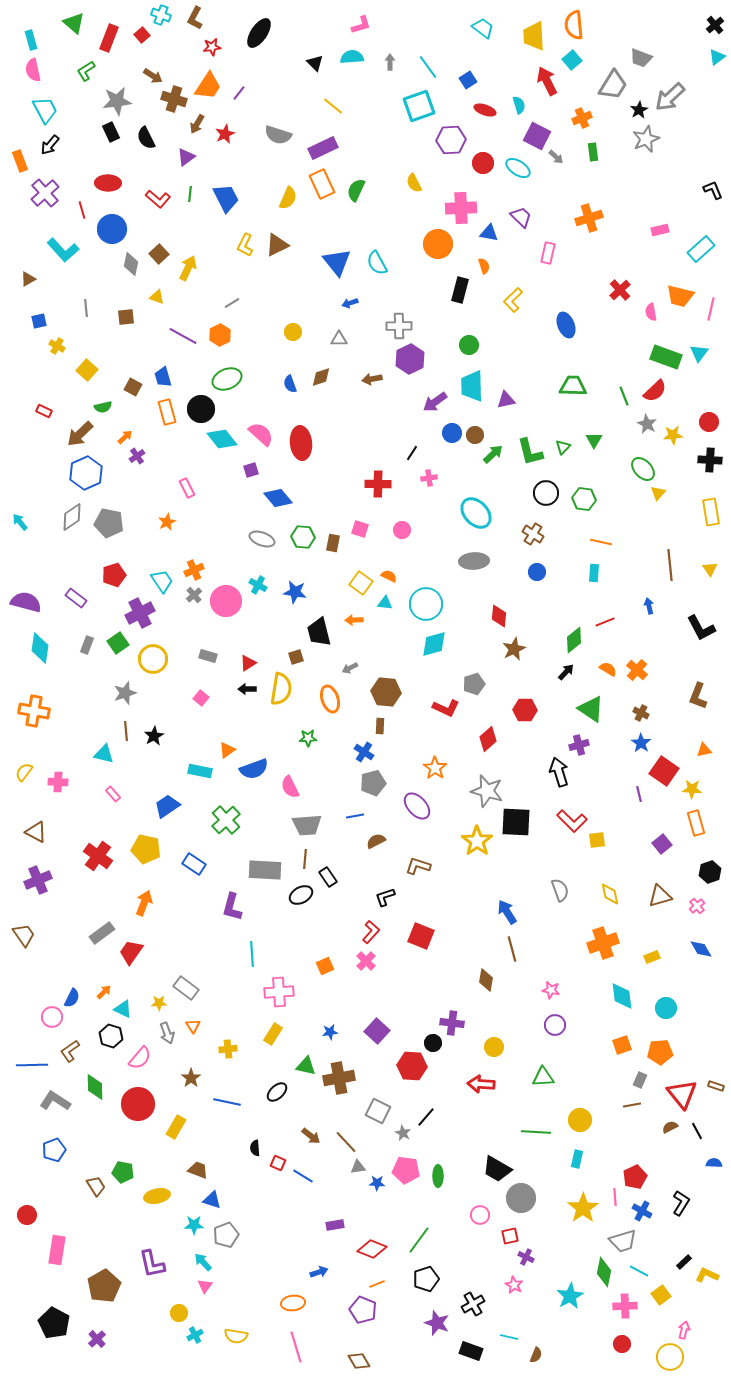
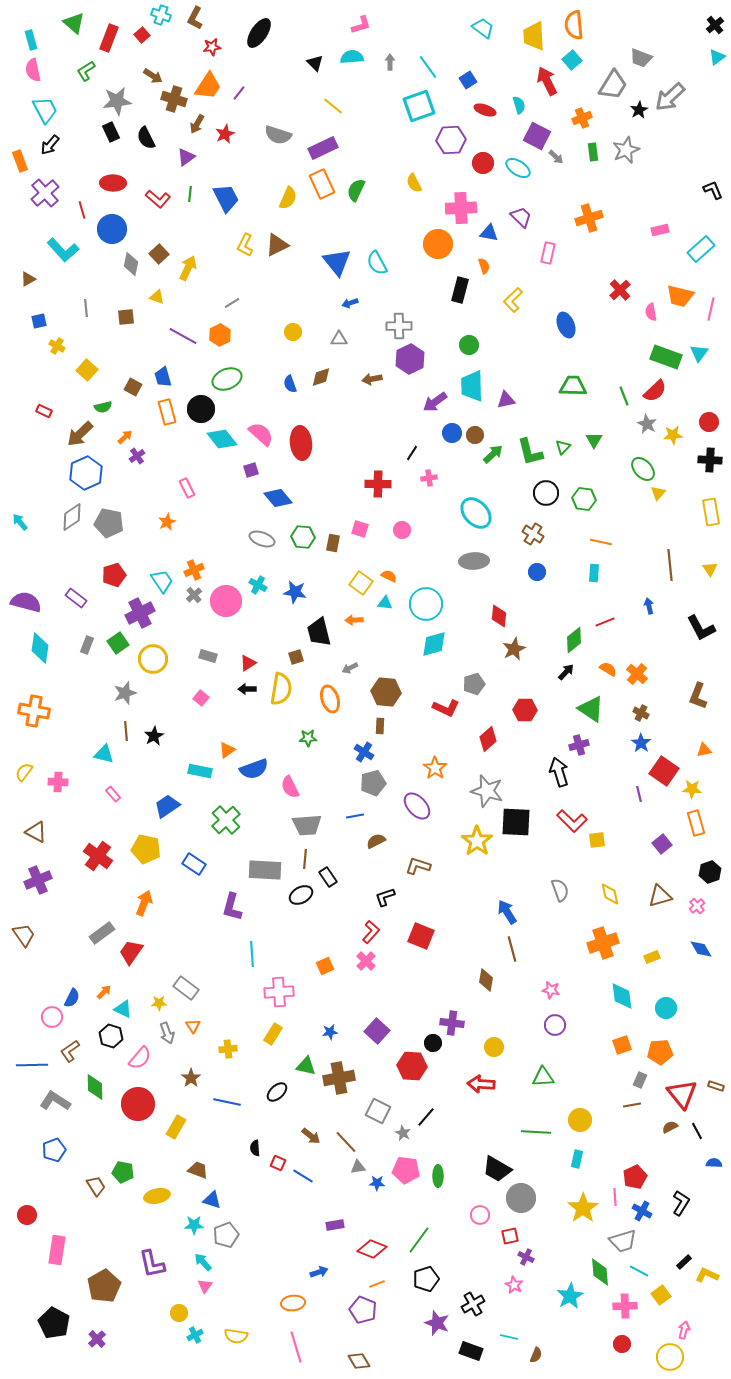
gray star at (646, 139): moved 20 px left, 11 px down
red ellipse at (108, 183): moved 5 px right
orange cross at (637, 670): moved 4 px down
green diamond at (604, 1272): moved 4 px left; rotated 16 degrees counterclockwise
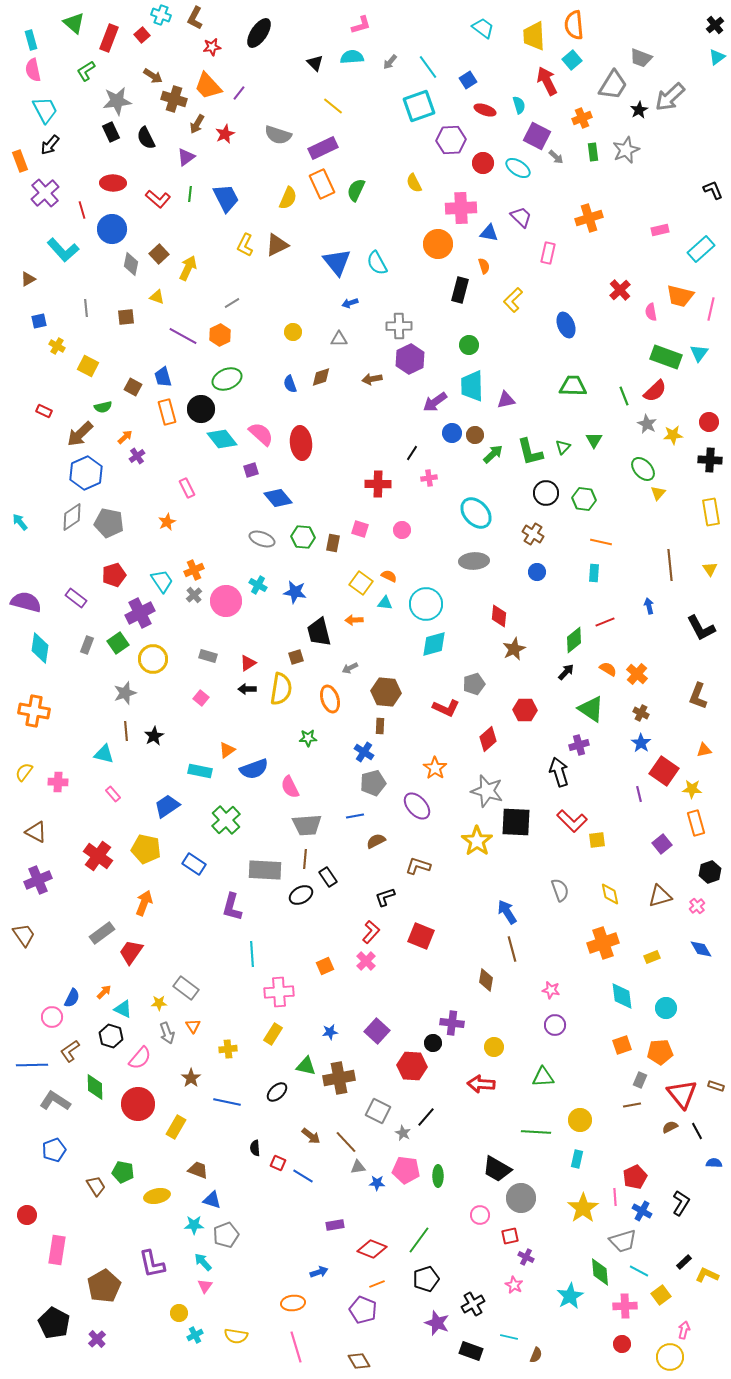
gray arrow at (390, 62): rotated 140 degrees counterclockwise
orange trapezoid at (208, 86): rotated 104 degrees clockwise
yellow square at (87, 370): moved 1 px right, 4 px up; rotated 15 degrees counterclockwise
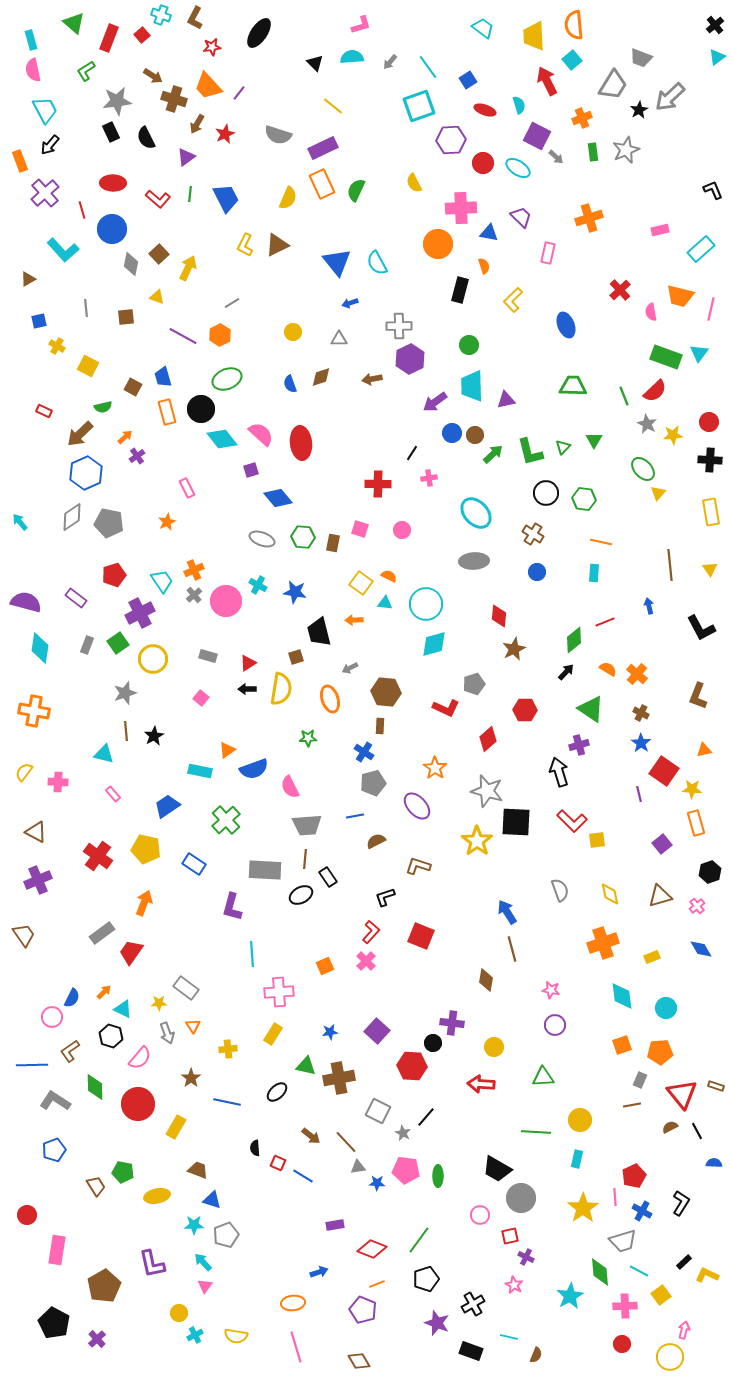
red pentagon at (635, 1177): moved 1 px left, 1 px up
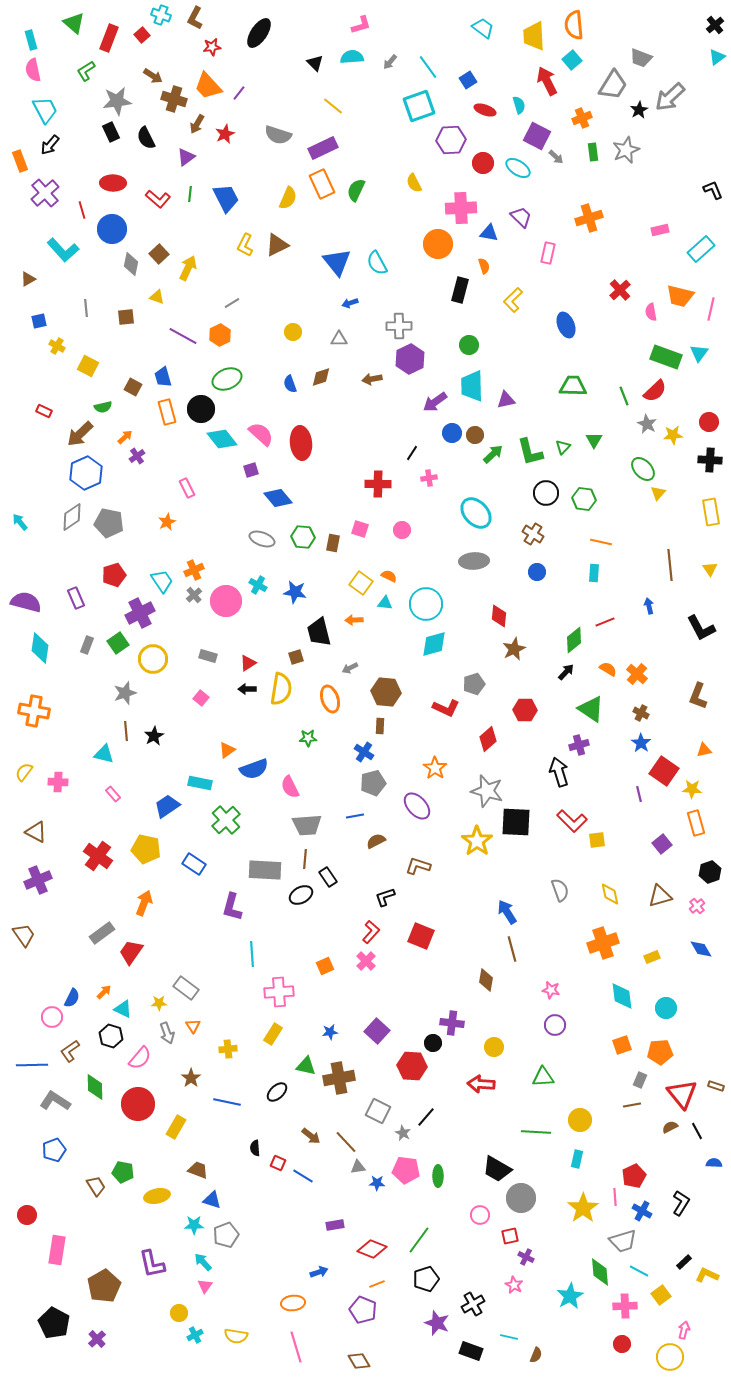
purple rectangle at (76, 598): rotated 30 degrees clockwise
cyan rectangle at (200, 771): moved 12 px down
